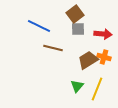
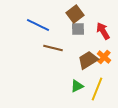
blue line: moved 1 px left, 1 px up
red arrow: moved 3 px up; rotated 126 degrees counterclockwise
orange cross: rotated 24 degrees clockwise
green triangle: rotated 24 degrees clockwise
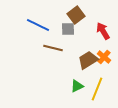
brown square: moved 1 px right, 1 px down
gray square: moved 10 px left
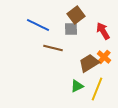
gray square: moved 3 px right
brown trapezoid: moved 1 px right, 3 px down
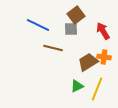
orange cross: rotated 32 degrees counterclockwise
brown trapezoid: moved 1 px left, 1 px up
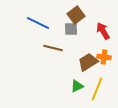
blue line: moved 2 px up
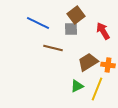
orange cross: moved 4 px right, 8 px down
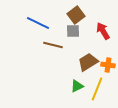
gray square: moved 2 px right, 2 px down
brown line: moved 3 px up
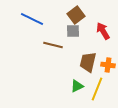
blue line: moved 6 px left, 4 px up
brown trapezoid: rotated 45 degrees counterclockwise
